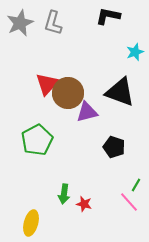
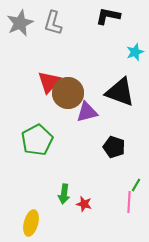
red triangle: moved 2 px right, 2 px up
pink line: rotated 45 degrees clockwise
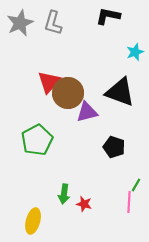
yellow ellipse: moved 2 px right, 2 px up
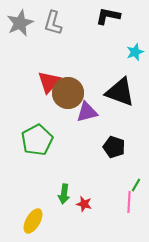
yellow ellipse: rotated 15 degrees clockwise
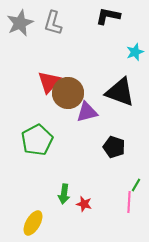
yellow ellipse: moved 2 px down
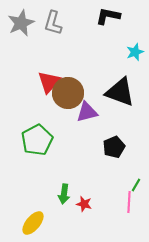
gray star: moved 1 px right
black pentagon: rotated 30 degrees clockwise
yellow ellipse: rotated 10 degrees clockwise
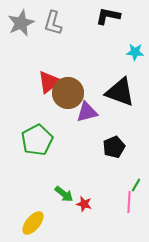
cyan star: rotated 24 degrees clockwise
red triangle: rotated 10 degrees clockwise
green arrow: rotated 60 degrees counterclockwise
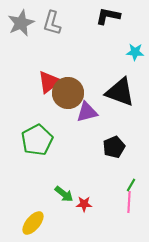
gray L-shape: moved 1 px left
green line: moved 5 px left
red star: rotated 14 degrees counterclockwise
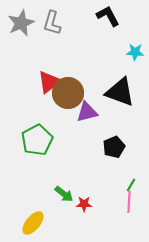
black L-shape: rotated 50 degrees clockwise
